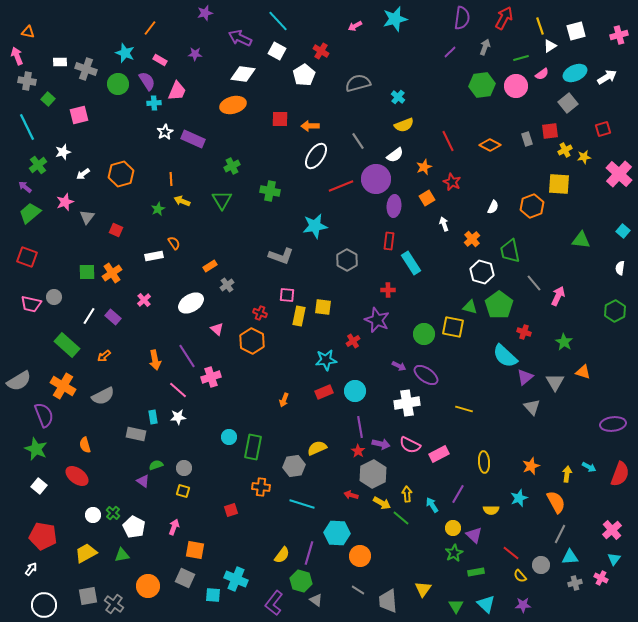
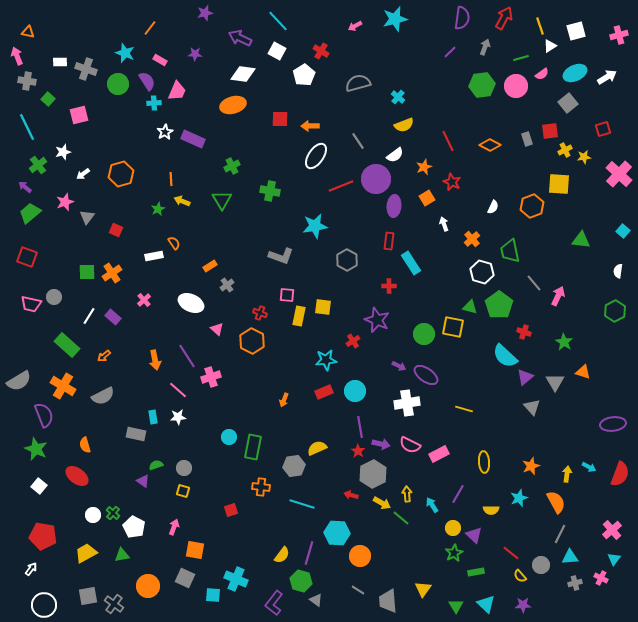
white semicircle at (620, 268): moved 2 px left, 3 px down
red cross at (388, 290): moved 1 px right, 4 px up
white ellipse at (191, 303): rotated 55 degrees clockwise
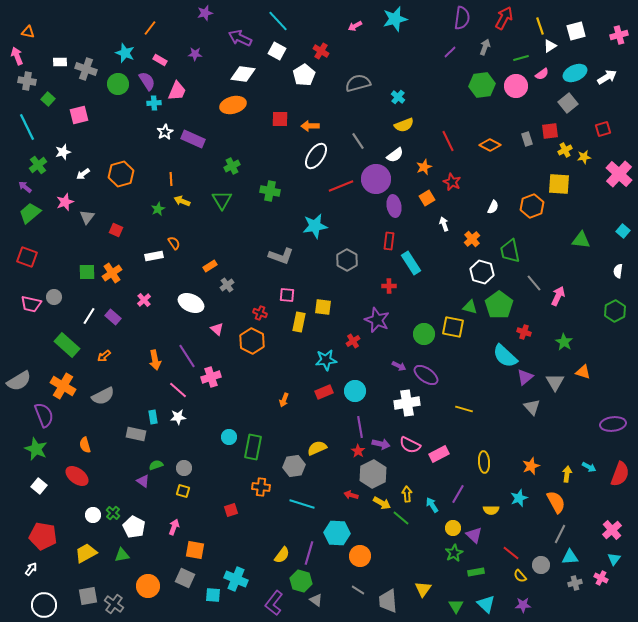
purple ellipse at (394, 206): rotated 15 degrees counterclockwise
yellow rectangle at (299, 316): moved 6 px down
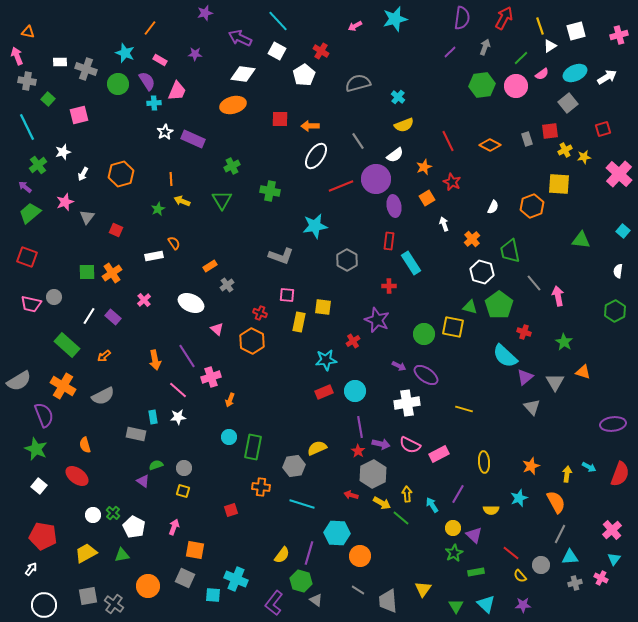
green line at (521, 58): rotated 28 degrees counterclockwise
white arrow at (83, 174): rotated 24 degrees counterclockwise
pink arrow at (558, 296): rotated 36 degrees counterclockwise
orange arrow at (284, 400): moved 54 px left
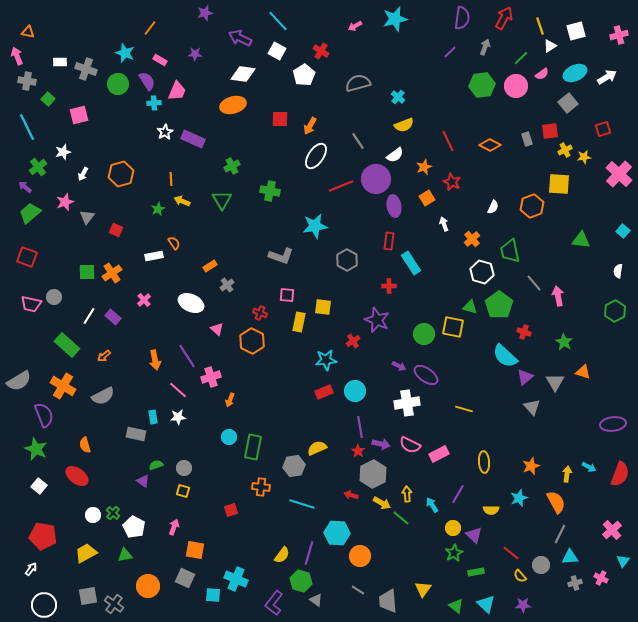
orange arrow at (310, 126): rotated 60 degrees counterclockwise
green cross at (38, 165): moved 2 px down
green triangle at (122, 555): moved 3 px right
cyan triangle at (614, 559): moved 9 px right, 2 px down
green triangle at (456, 606): rotated 21 degrees counterclockwise
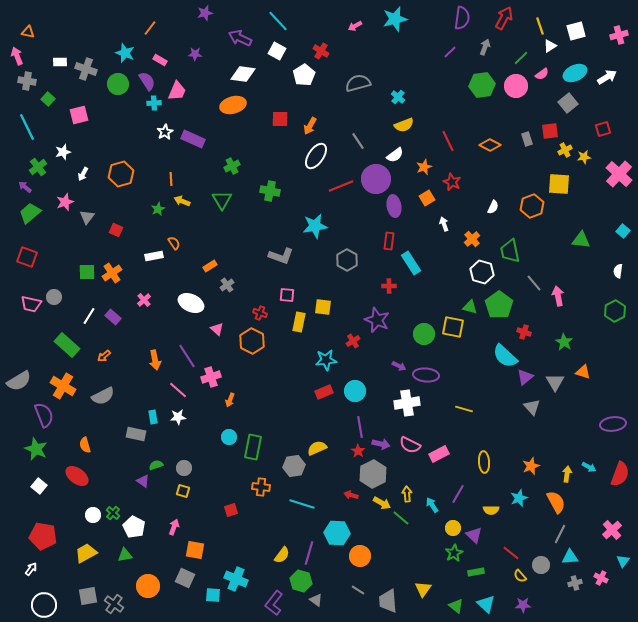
purple ellipse at (426, 375): rotated 30 degrees counterclockwise
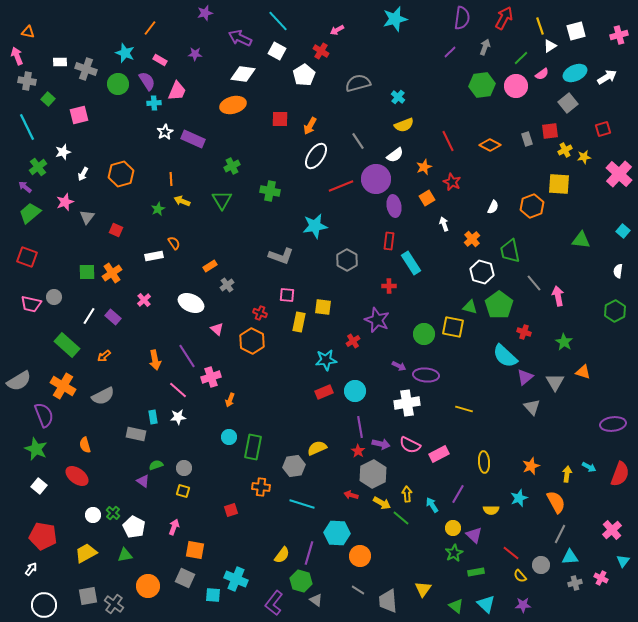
pink arrow at (355, 26): moved 18 px left, 4 px down
